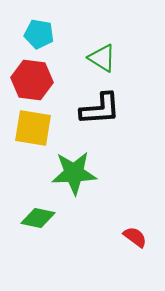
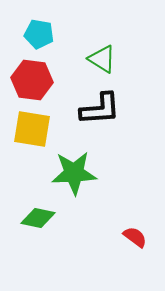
green triangle: moved 1 px down
yellow square: moved 1 px left, 1 px down
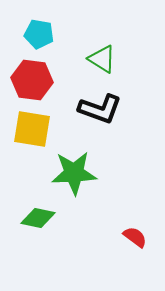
black L-shape: rotated 24 degrees clockwise
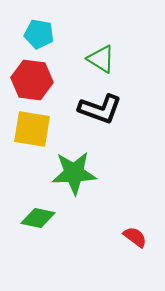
green triangle: moved 1 px left
